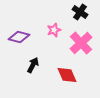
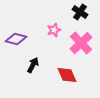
purple diamond: moved 3 px left, 2 px down
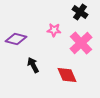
pink star: rotated 24 degrees clockwise
black arrow: rotated 56 degrees counterclockwise
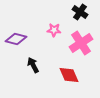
pink cross: rotated 10 degrees clockwise
red diamond: moved 2 px right
